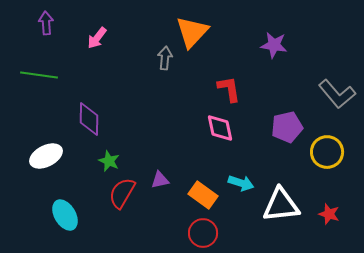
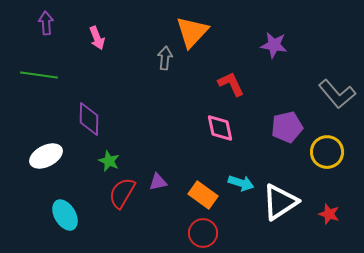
pink arrow: rotated 60 degrees counterclockwise
red L-shape: moved 2 px right, 5 px up; rotated 16 degrees counterclockwise
purple triangle: moved 2 px left, 2 px down
white triangle: moved 1 px left, 3 px up; rotated 27 degrees counterclockwise
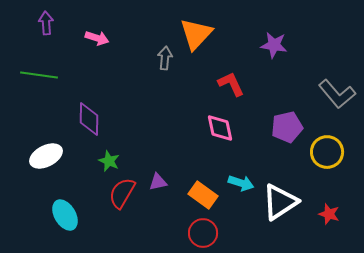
orange triangle: moved 4 px right, 2 px down
pink arrow: rotated 50 degrees counterclockwise
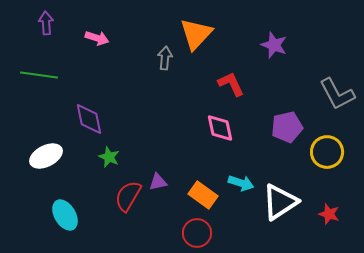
purple star: rotated 12 degrees clockwise
gray L-shape: rotated 12 degrees clockwise
purple diamond: rotated 12 degrees counterclockwise
green star: moved 4 px up
red semicircle: moved 6 px right, 3 px down
red circle: moved 6 px left
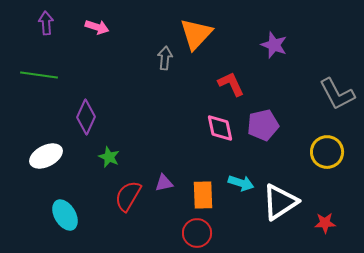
pink arrow: moved 11 px up
purple diamond: moved 3 px left, 2 px up; rotated 36 degrees clockwise
purple pentagon: moved 24 px left, 2 px up
purple triangle: moved 6 px right, 1 px down
orange rectangle: rotated 52 degrees clockwise
red star: moved 4 px left, 9 px down; rotated 20 degrees counterclockwise
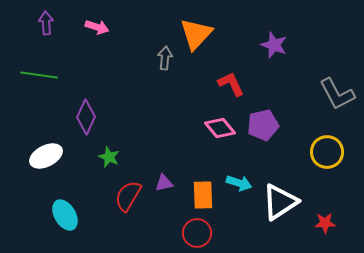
pink diamond: rotated 28 degrees counterclockwise
cyan arrow: moved 2 px left
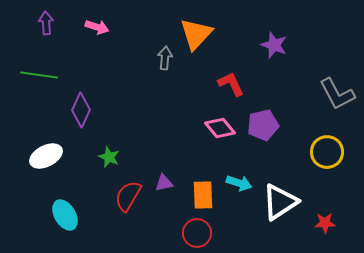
purple diamond: moved 5 px left, 7 px up
